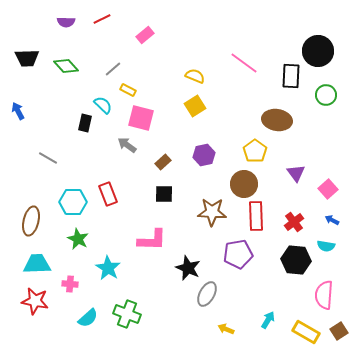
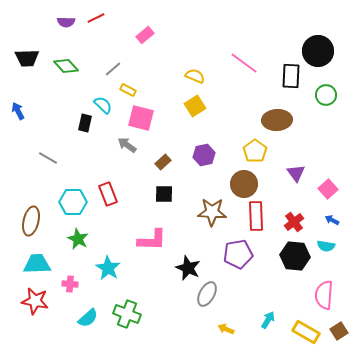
red line at (102, 19): moved 6 px left, 1 px up
brown ellipse at (277, 120): rotated 12 degrees counterclockwise
black hexagon at (296, 260): moved 1 px left, 4 px up
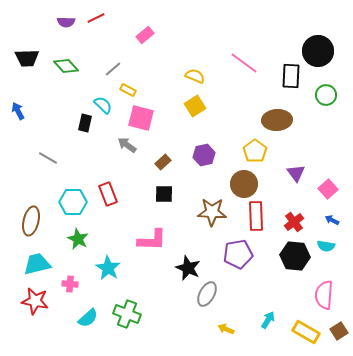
cyan trapezoid at (37, 264): rotated 12 degrees counterclockwise
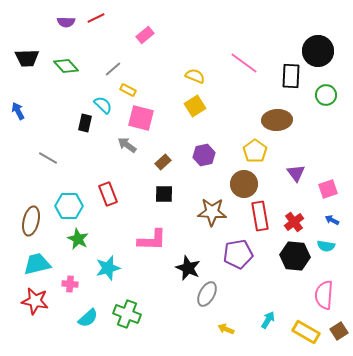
pink square at (328, 189): rotated 24 degrees clockwise
cyan hexagon at (73, 202): moved 4 px left, 4 px down
red rectangle at (256, 216): moved 4 px right; rotated 8 degrees counterclockwise
cyan star at (108, 268): rotated 25 degrees clockwise
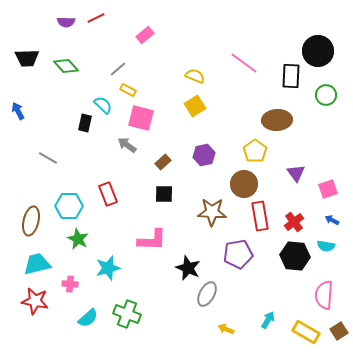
gray line at (113, 69): moved 5 px right
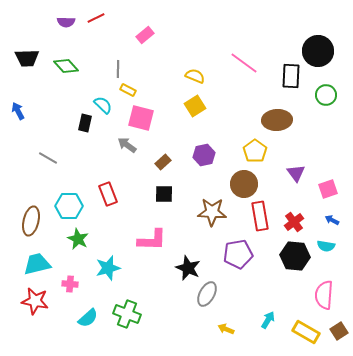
gray line at (118, 69): rotated 48 degrees counterclockwise
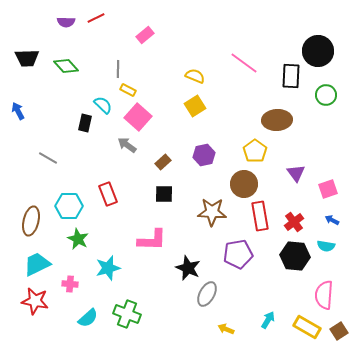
pink square at (141, 118): moved 3 px left, 1 px up; rotated 28 degrees clockwise
cyan trapezoid at (37, 264): rotated 12 degrees counterclockwise
yellow rectangle at (306, 332): moved 1 px right, 5 px up
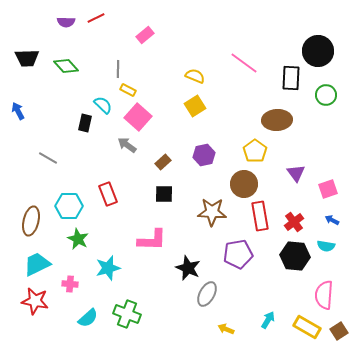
black rectangle at (291, 76): moved 2 px down
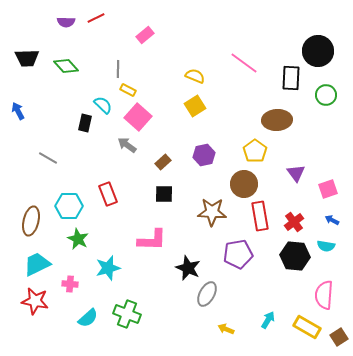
brown square at (339, 331): moved 6 px down
